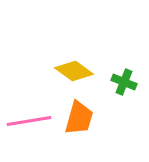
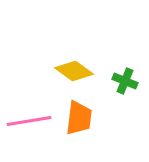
green cross: moved 1 px right, 1 px up
orange trapezoid: rotated 9 degrees counterclockwise
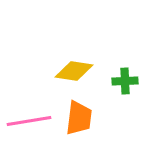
yellow diamond: rotated 27 degrees counterclockwise
green cross: rotated 25 degrees counterclockwise
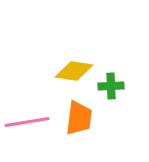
green cross: moved 14 px left, 5 px down
pink line: moved 2 px left, 1 px down
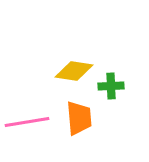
orange trapezoid: rotated 12 degrees counterclockwise
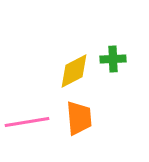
yellow diamond: rotated 36 degrees counterclockwise
green cross: moved 2 px right, 27 px up
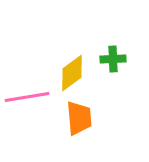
yellow diamond: moved 2 px left, 2 px down; rotated 9 degrees counterclockwise
pink line: moved 25 px up
